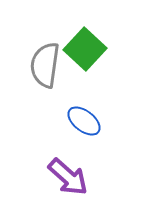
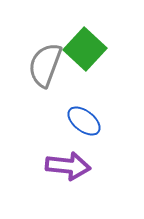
gray semicircle: rotated 12 degrees clockwise
purple arrow: moved 11 px up; rotated 36 degrees counterclockwise
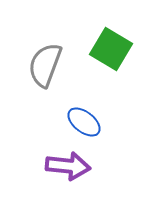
green square: moved 26 px right; rotated 12 degrees counterclockwise
blue ellipse: moved 1 px down
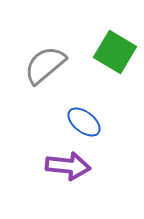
green square: moved 4 px right, 3 px down
gray semicircle: rotated 30 degrees clockwise
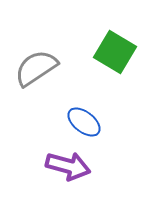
gray semicircle: moved 9 px left, 3 px down; rotated 6 degrees clockwise
purple arrow: rotated 9 degrees clockwise
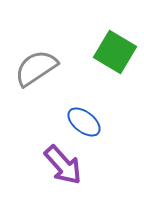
purple arrow: moved 5 px left, 1 px up; rotated 33 degrees clockwise
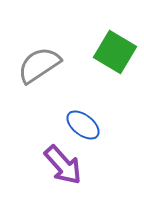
gray semicircle: moved 3 px right, 3 px up
blue ellipse: moved 1 px left, 3 px down
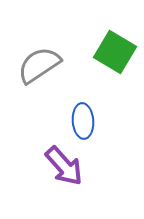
blue ellipse: moved 4 px up; rotated 48 degrees clockwise
purple arrow: moved 1 px right, 1 px down
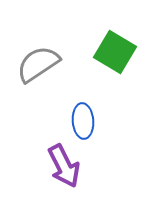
gray semicircle: moved 1 px left, 1 px up
purple arrow: rotated 15 degrees clockwise
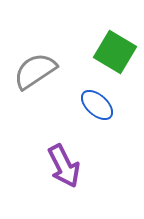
gray semicircle: moved 3 px left, 7 px down
blue ellipse: moved 14 px right, 16 px up; rotated 44 degrees counterclockwise
